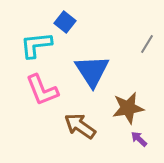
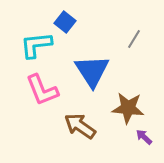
gray line: moved 13 px left, 5 px up
brown star: rotated 16 degrees clockwise
purple arrow: moved 5 px right, 2 px up
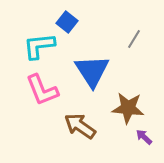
blue square: moved 2 px right
cyan L-shape: moved 3 px right, 1 px down
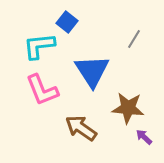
brown arrow: moved 1 px right, 2 px down
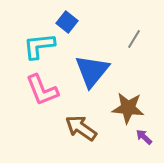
blue triangle: rotated 12 degrees clockwise
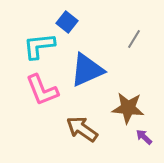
blue triangle: moved 5 px left, 1 px up; rotated 27 degrees clockwise
brown arrow: moved 1 px right, 1 px down
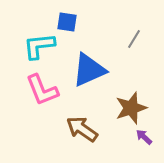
blue square: rotated 30 degrees counterclockwise
blue triangle: moved 2 px right
brown star: moved 3 px right; rotated 24 degrees counterclockwise
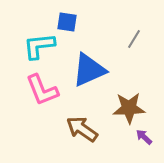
brown star: moved 2 px left; rotated 16 degrees clockwise
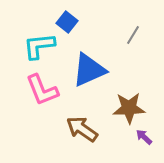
blue square: rotated 30 degrees clockwise
gray line: moved 1 px left, 4 px up
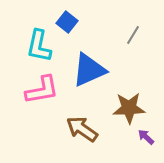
cyan L-shape: rotated 72 degrees counterclockwise
pink L-shape: rotated 78 degrees counterclockwise
purple arrow: moved 2 px right
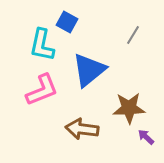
blue square: rotated 10 degrees counterclockwise
cyan L-shape: moved 3 px right, 1 px up
blue triangle: rotated 15 degrees counterclockwise
pink L-shape: rotated 12 degrees counterclockwise
brown arrow: rotated 28 degrees counterclockwise
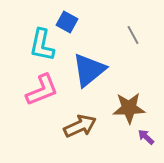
gray line: rotated 60 degrees counterclockwise
brown arrow: moved 2 px left, 3 px up; rotated 148 degrees clockwise
